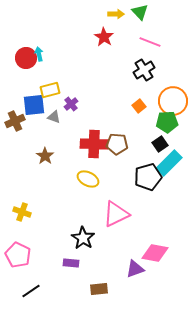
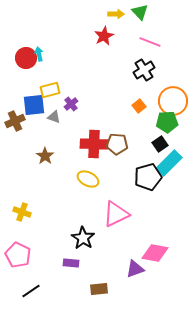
red star: moved 1 px up; rotated 12 degrees clockwise
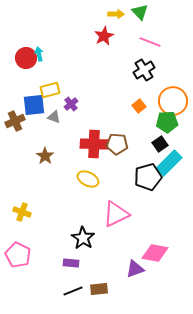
black line: moved 42 px right; rotated 12 degrees clockwise
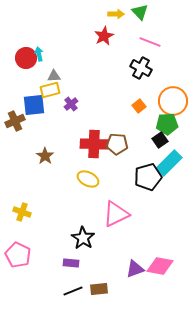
black cross: moved 3 px left, 2 px up; rotated 30 degrees counterclockwise
gray triangle: moved 41 px up; rotated 24 degrees counterclockwise
green pentagon: moved 2 px down
black square: moved 4 px up
pink diamond: moved 5 px right, 13 px down
